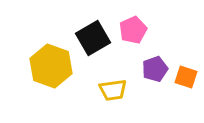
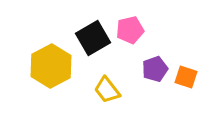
pink pentagon: moved 3 px left; rotated 12 degrees clockwise
yellow hexagon: rotated 12 degrees clockwise
yellow trapezoid: moved 6 px left; rotated 60 degrees clockwise
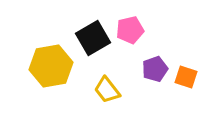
yellow hexagon: rotated 18 degrees clockwise
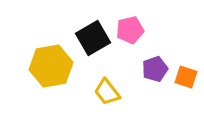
yellow trapezoid: moved 2 px down
